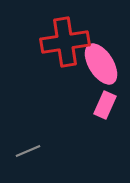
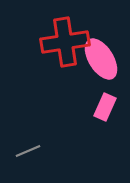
pink ellipse: moved 5 px up
pink rectangle: moved 2 px down
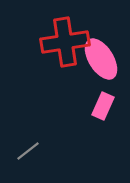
pink rectangle: moved 2 px left, 1 px up
gray line: rotated 15 degrees counterclockwise
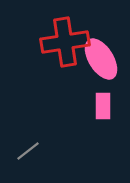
pink rectangle: rotated 24 degrees counterclockwise
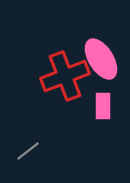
red cross: moved 34 px down; rotated 12 degrees counterclockwise
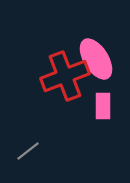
pink ellipse: moved 5 px left
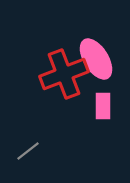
red cross: moved 1 px left, 2 px up
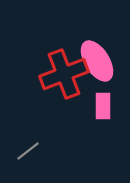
pink ellipse: moved 1 px right, 2 px down
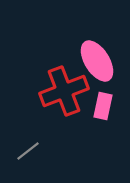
red cross: moved 17 px down
pink rectangle: rotated 12 degrees clockwise
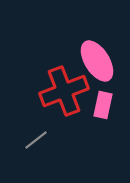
pink rectangle: moved 1 px up
gray line: moved 8 px right, 11 px up
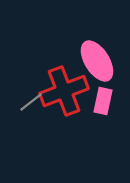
pink rectangle: moved 4 px up
gray line: moved 5 px left, 38 px up
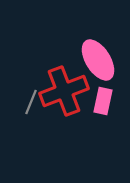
pink ellipse: moved 1 px right, 1 px up
gray line: rotated 30 degrees counterclockwise
